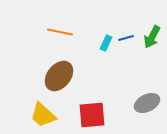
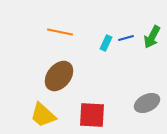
red square: rotated 8 degrees clockwise
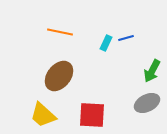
green arrow: moved 34 px down
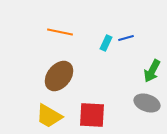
gray ellipse: rotated 45 degrees clockwise
yellow trapezoid: moved 6 px right, 1 px down; rotated 12 degrees counterclockwise
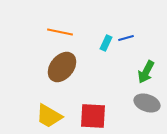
green arrow: moved 6 px left, 1 px down
brown ellipse: moved 3 px right, 9 px up
red square: moved 1 px right, 1 px down
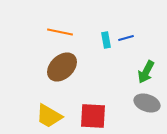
cyan rectangle: moved 3 px up; rotated 35 degrees counterclockwise
brown ellipse: rotated 8 degrees clockwise
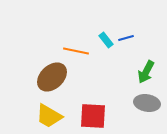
orange line: moved 16 px right, 19 px down
cyan rectangle: rotated 28 degrees counterclockwise
brown ellipse: moved 10 px left, 10 px down
gray ellipse: rotated 10 degrees counterclockwise
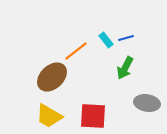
orange line: rotated 50 degrees counterclockwise
green arrow: moved 21 px left, 4 px up
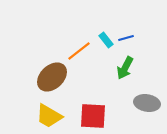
orange line: moved 3 px right
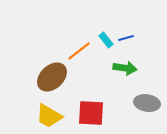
green arrow: rotated 110 degrees counterclockwise
red square: moved 2 px left, 3 px up
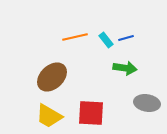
orange line: moved 4 px left, 14 px up; rotated 25 degrees clockwise
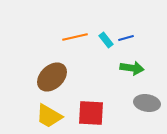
green arrow: moved 7 px right
